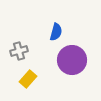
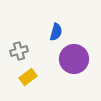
purple circle: moved 2 px right, 1 px up
yellow rectangle: moved 2 px up; rotated 12 degrees clockwise
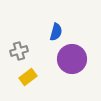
purple circle: moved 2 px left
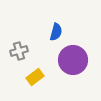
purple circle: moved 1 px right, 1 px down
yellow rectangle: moved 7 px right
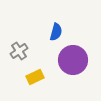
gray cross: rotated 18 degrees counterclockwise
yellow rectangle: rotated 12 degrees clockwise
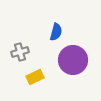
gray cross: moved 1 px right, 1 px down; rotated 18 degrees clockwise
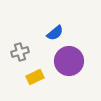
blue semicircle: moved 1 px left, 1 px down; rotated 36 degrees clockwise
purple circle: moved 4 px left, 1 px down
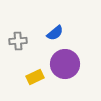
gray cross: moved 2 px left, 11 px up; rotated 12 degrees clockwise
purple circle: moved 4 px left, 3 px down
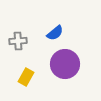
yellow rectangle: moved 9 px left; rotated 36 degrees counterclockwise
